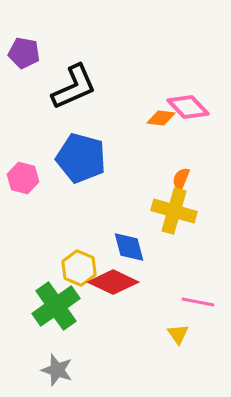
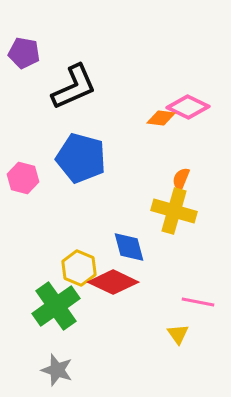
pink diamond: rotated 21 degrees counterclockwise
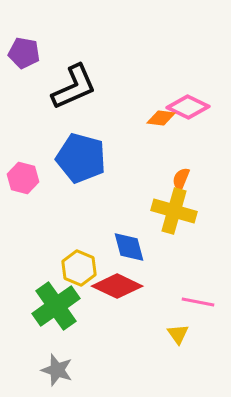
red diamond: moved 4 px right, 4 px down
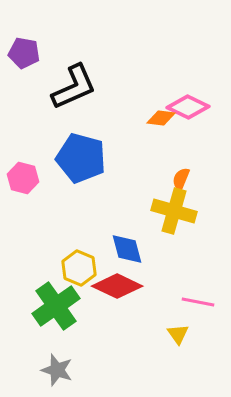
blue diamond: moved 2 px left, 2 px down
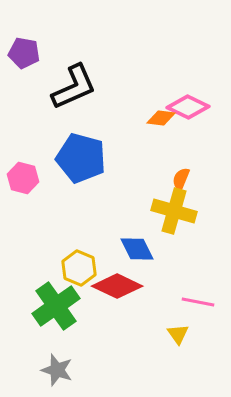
blue diamond: moved 10 px right; rotated 12 degrees counterclockwise
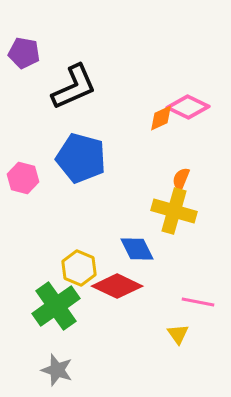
orange diamond: rotated 32 degrees counterclockwise
